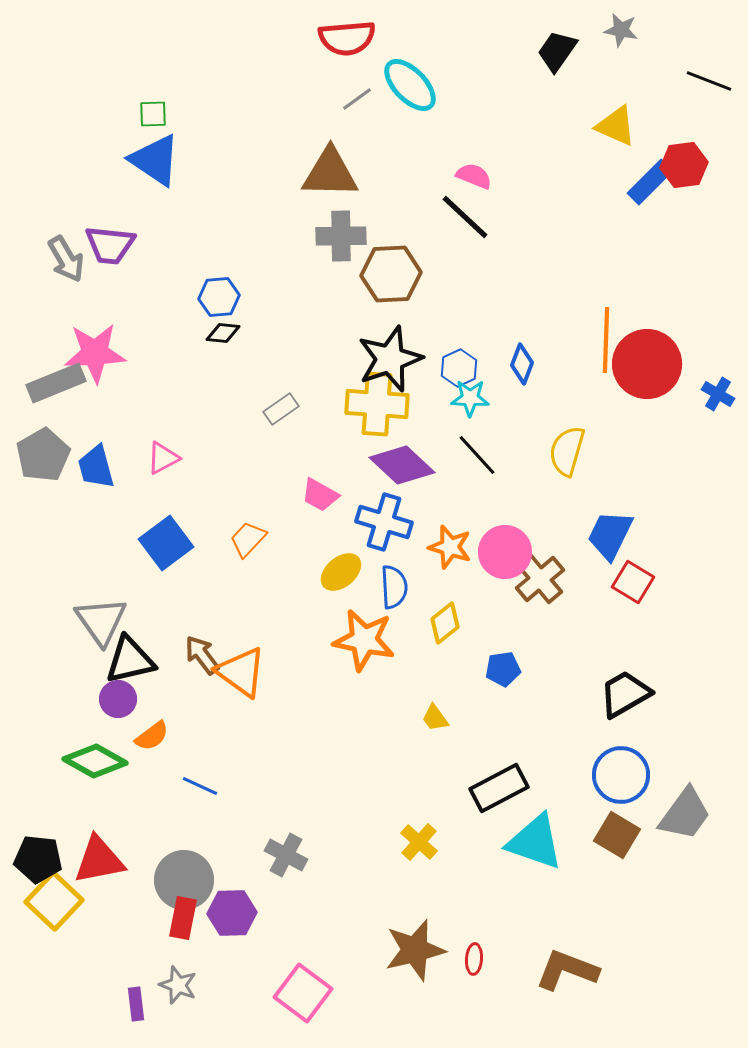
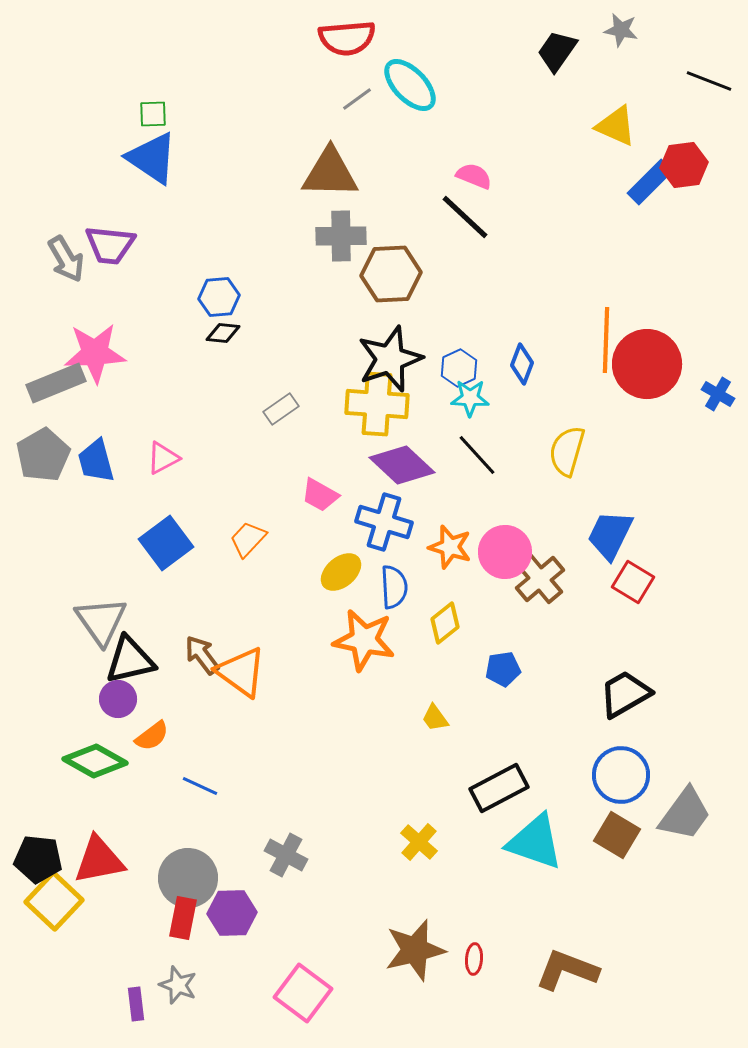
blue triangle at (155, 160): moved 3 px left, 2 px up
blue trapezoid at (96, 467): moved 6 px up
gray circle at (184, 880): moved 4 px right, 2 px up
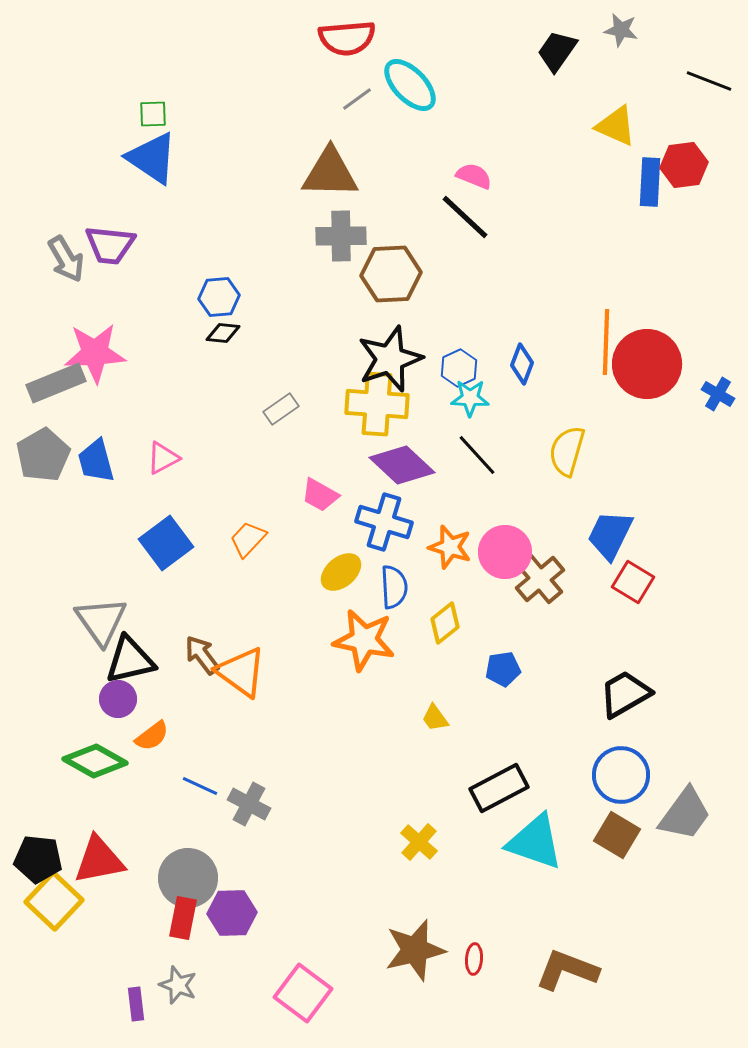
blue rectangle at (650, 182): rotated 42 degrees counterclockwise
orange line at (606, 340): moved 2 px down
gray cross at (286, 855): moved 37 px left, 51 px up
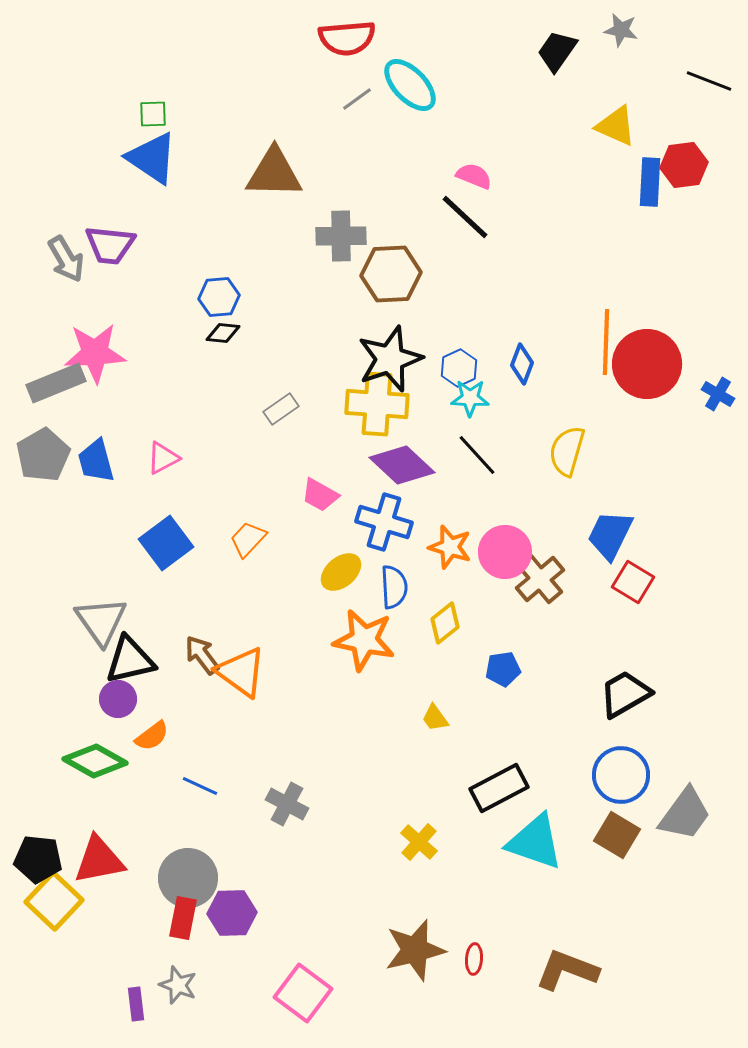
brown triangle at (330, 173): moved 56 px left
gray cross at (249, 804): moved 38 px right
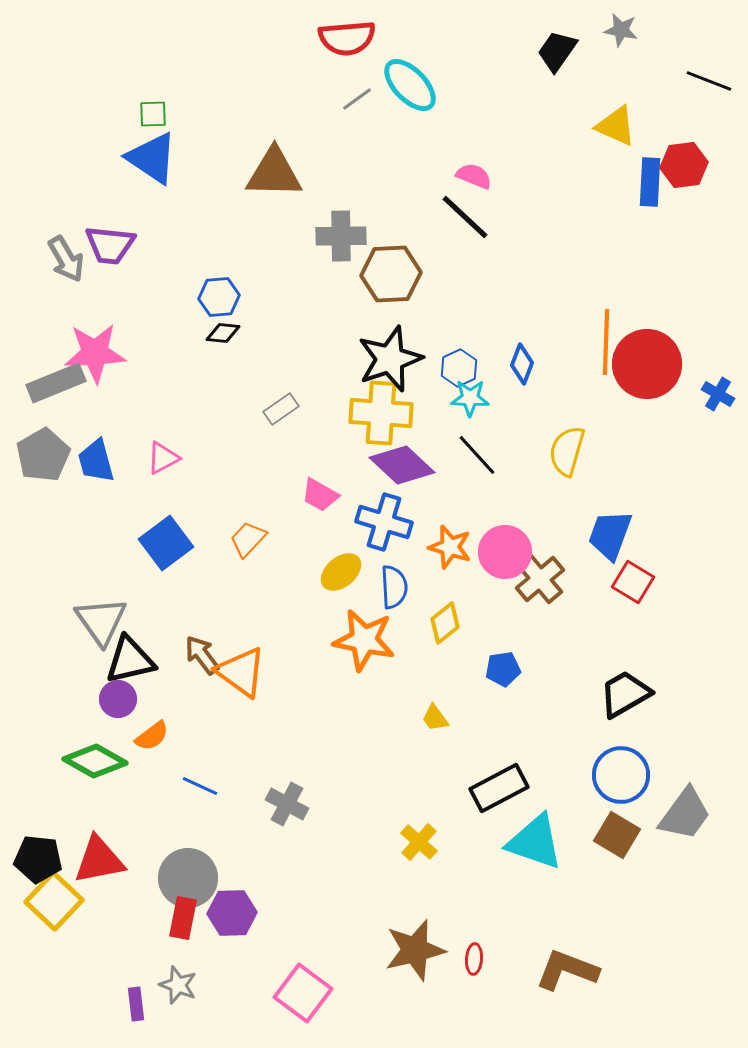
yellow cross at (377, 404): moved 4 px right, 9 px down
blue trapezoid at (610, 535): rotated 6 degrees counterclockwise
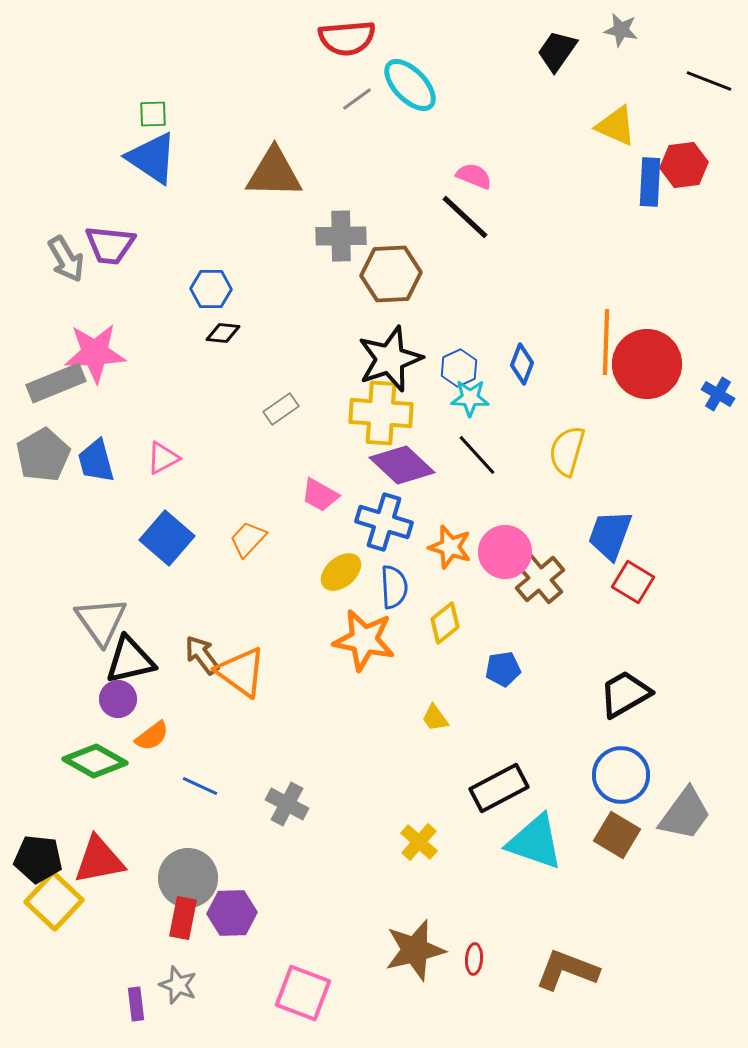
blue hexagon at (219, 297): moved 8 px left, 8 px up; rotated 6 degrees clockwise
blue square at (166, 543): moved 1 px right, 5 px up; rotated 12 degrees counterclockwise
pink square at (303, 993): rotated 16 degrees counterclockwise
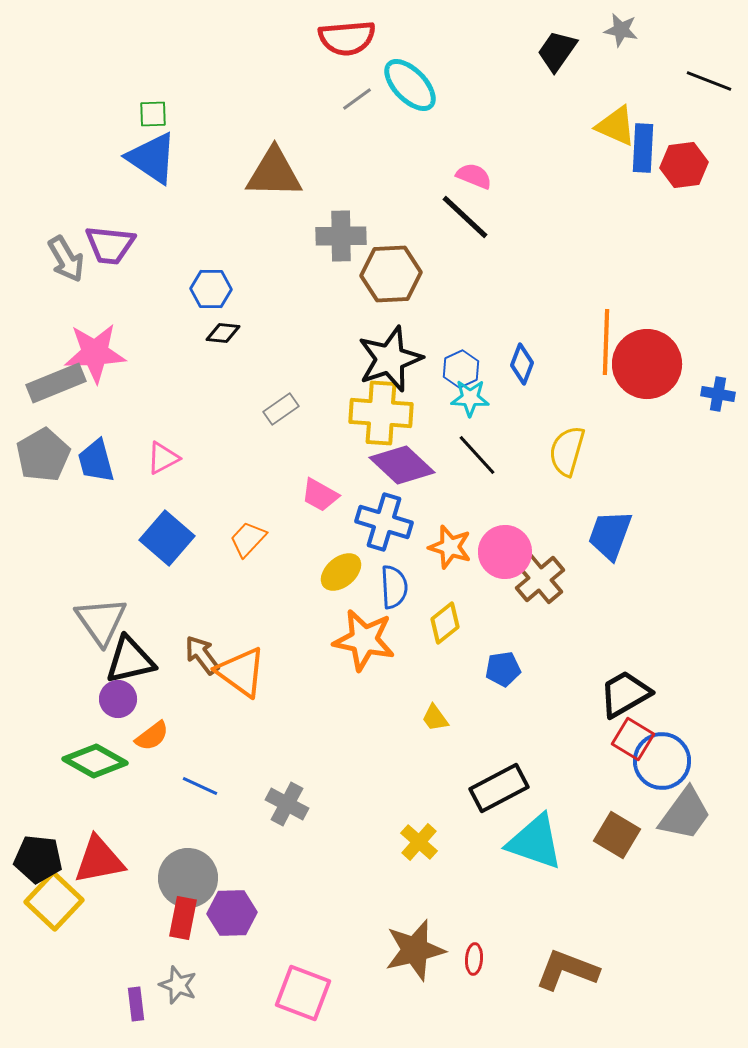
blue rectangle at (650, 182): moved 7 px left, 34 px up
blue hexagon at (459, 368): moved 2 px right, 1 px down
blue cross at (718, 394): rotated 20 degrees counterclockwise
red square at (633, 582): moved 157 px down
blue circle at (621, 775): moved 41 px right, 14 px up
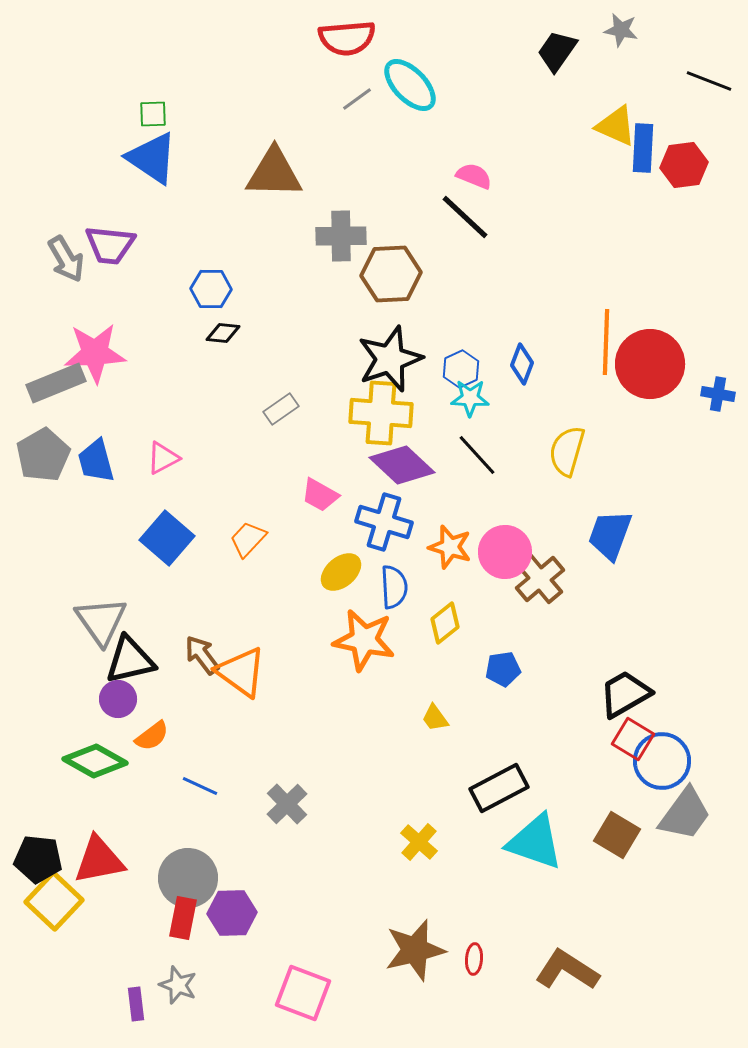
red circle at (647, 364): moved 3 px right
gray cross at (287, 804): rotated 18 degrees clockwise
brown L-shape at (567, 970): rotated 12 degrees clockwise
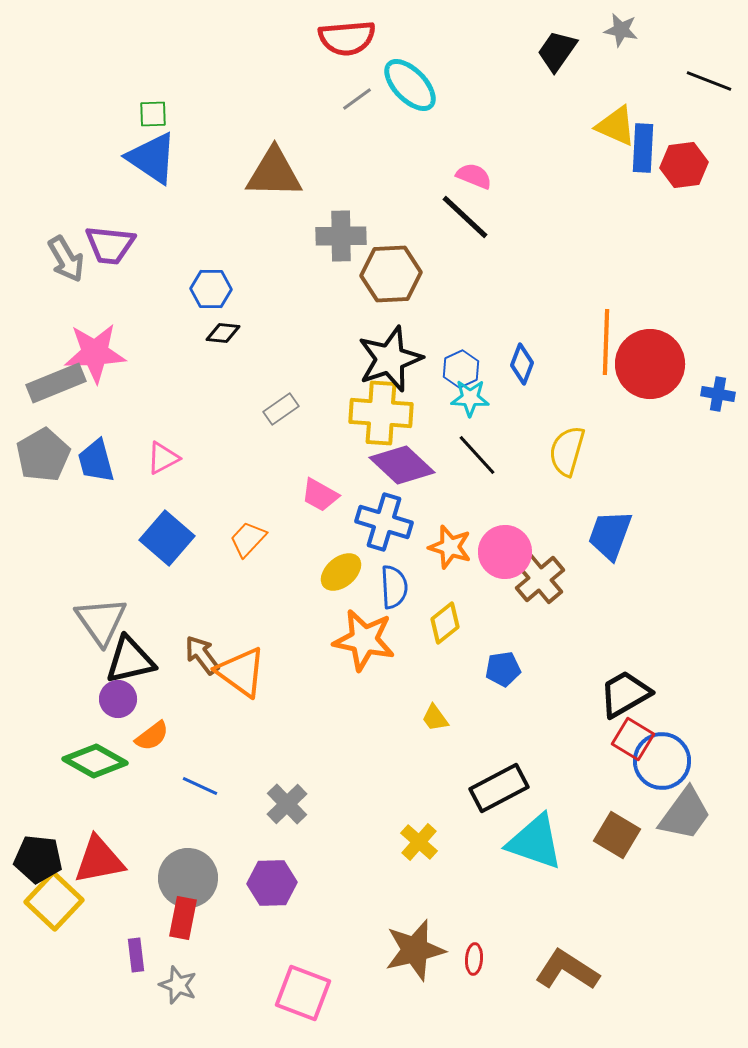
purple hexagon at (232, 913): moved 40 px right, 30 px up
purple rectangle at (136, 1004): moved 49 px up
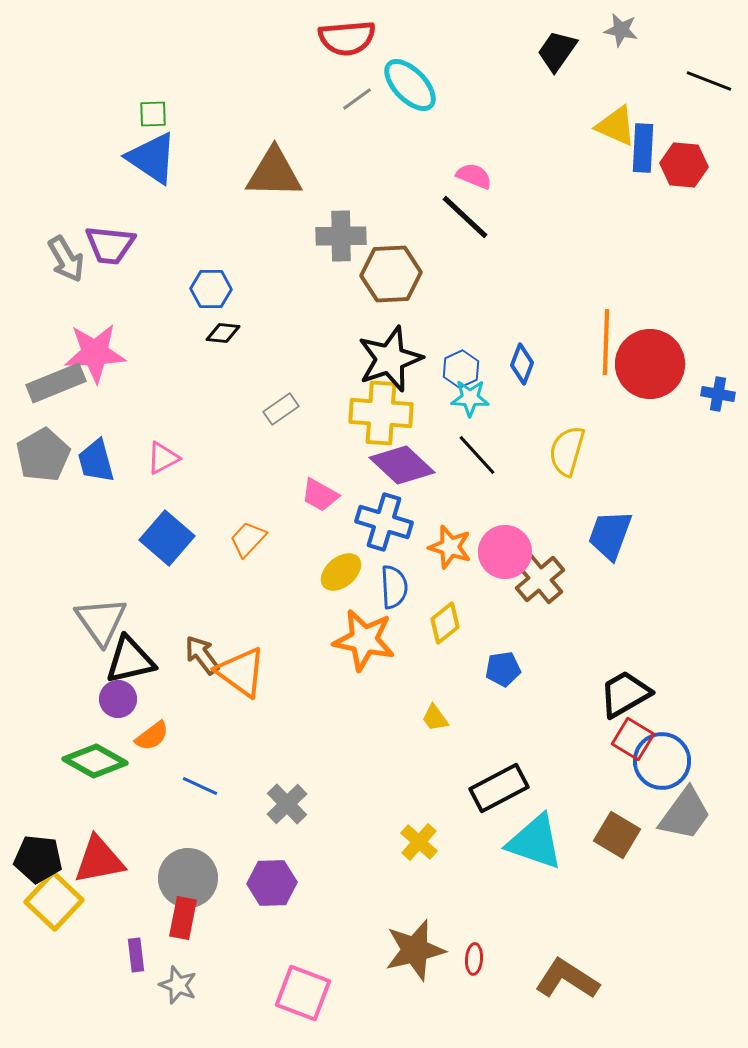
red hexagon at (684, 165): rotated 12 degrees clockwise
brown L-shape at (567, 970): moved 9 px down
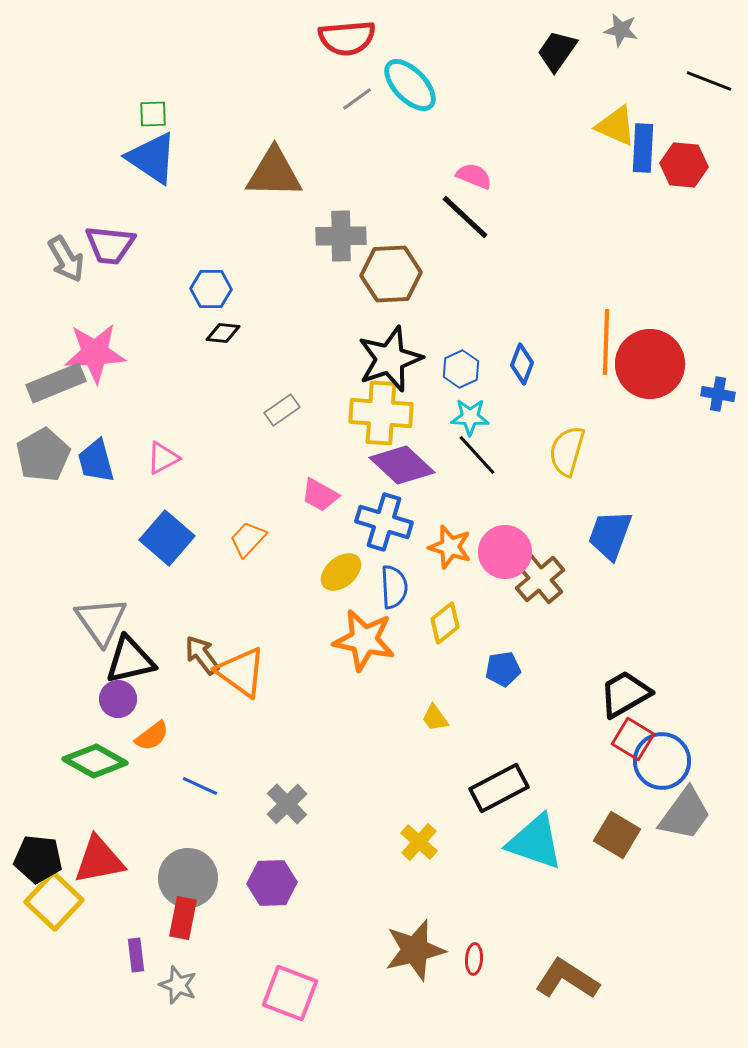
cyan star at (470, 398): moved 19 px down
gray rectangle at (281, 409): moved 1 px right, 1 px down
pink square at (303, 993): moved 13 px left
